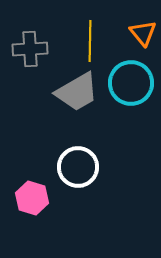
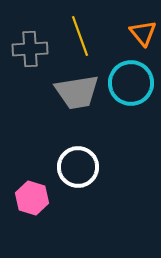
yellow line: moved 10 px left, 5 px up; rotated 21 degrees counterclockwise
gray trapezoid: rotated 21 degrees clockwise
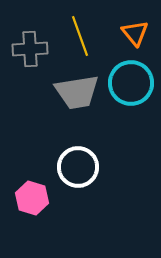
orange triangle: moved 8 px left
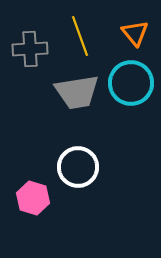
pink hexagon: moved 1 px right
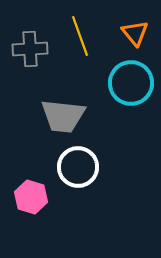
gray trapezoid: moved 14 px left, 24 px down; rotated 15 degrees clockwise
pink hexagon: moved 2 px left, 1 px up
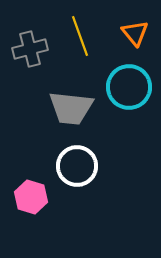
gray cross: rotated 12 degrees counterclockwise
cyan circle: moved 2 px left, 4 px down
gray trapezoid: moved 8 px right, 8 px up
white circle: moved 1 px left, 1 px up
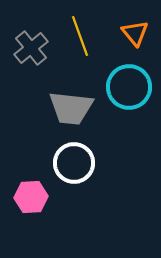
gray cross: moved 1 px right, 1 px up; rotated 24 degrees counterclockwise
white circle: moved 3 px left, 3 px up
pink hexagon: rotated 20 degrees counterclockwise
